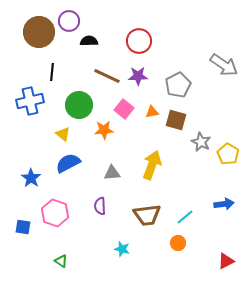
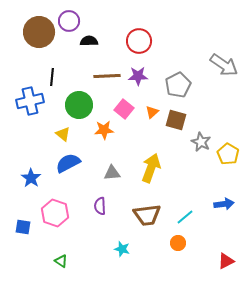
black line: moved 5 px down
brown line: rotated 28 degrees counterclockwise
orange triangle: rotated 32 degrees counterclockwise
yellow arrow: moved 1 px left, 3 px down
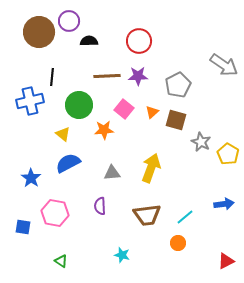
pink hexagon: rotated 8 degrees counterclockwise
cyan star: moved 6 px down
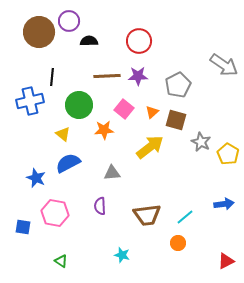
yellow arrow: moved 1 px left, 21 px up; rotated 32 degrees clockwise
blue star: moved 5 px right; rotated 12 degrees counterclockwise
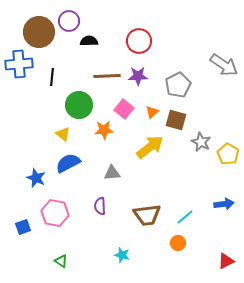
blue cross: moved 11 px left, 37 px up; rotated 8 degrees clockwise
blue square: rotated 28 degrees counterclockwise
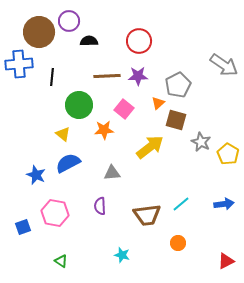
orange triangle: moved 6 px right, 9 px up
blue star: moved 3 px up
cyan line: moved 4 px left, 13 px up
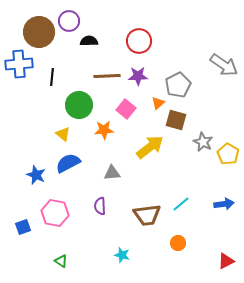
pink square: moved 2 px right
gray star: moved 2 px right
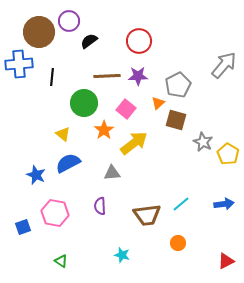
black semicircle: rotated 36 degrees counterclockwise
gray arrow: rotated 84 degrees counterclockwise
green circle: moved 5 px right, 2 px up
orange star: rotated 30 degrees counterclockwise
yellow arrow: moved 16 px left, 4 px up
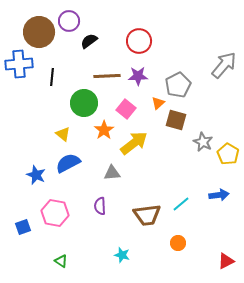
blue arrow: moved 5 px left, 9 px up
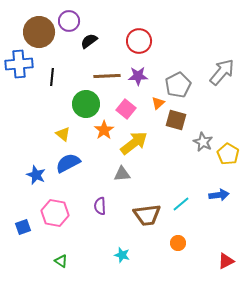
gray arrow: moved 2 px left, 7 px down
green circle: moved 2 px right, 1 px down
gray triangle: moved 10 px right, 1 px down
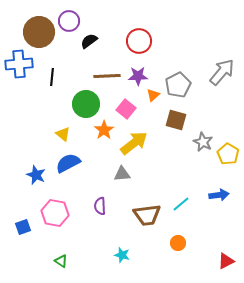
orange triangle: moved 5 px left, 8 px up
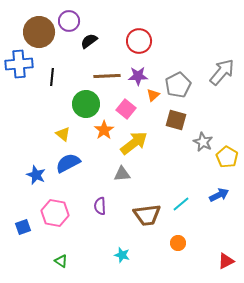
yellow pentagon: moved 1 px left, 3 px down
blue arrow: rotated 18 degrees counterclockwise
